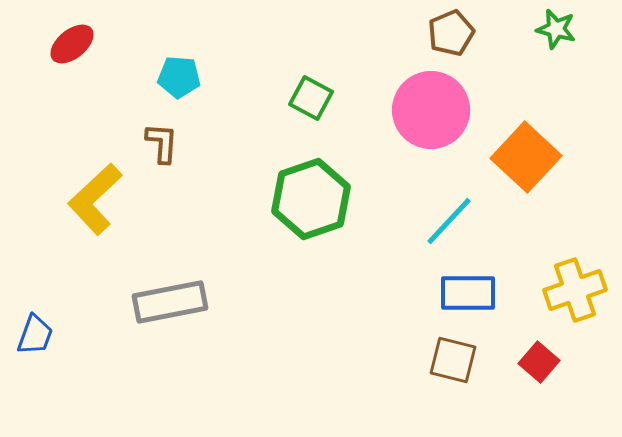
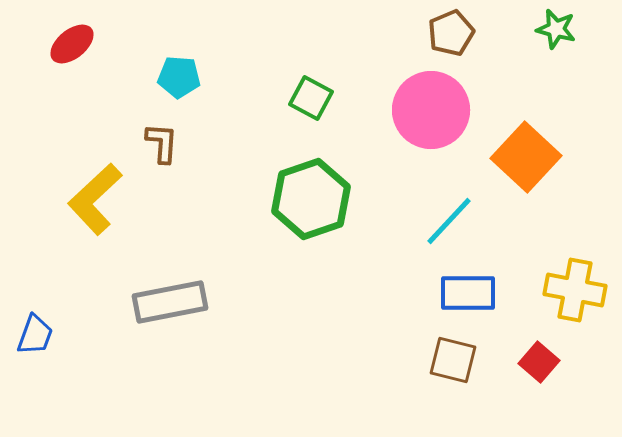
yellow cross: rotated 30 degrees clockwise
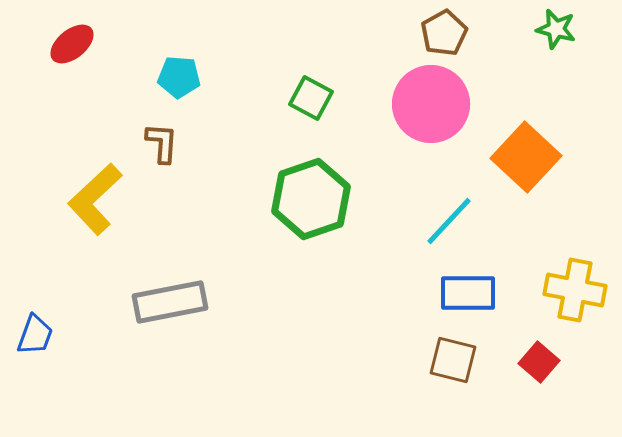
brown pentagon: moved 7 px left; rotated 6 degrees counterclockwise
pink circle: moved 6 px up
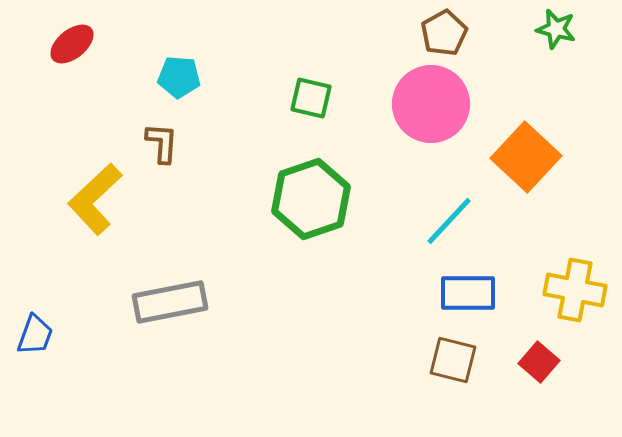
green square: rotated 15 degrees counterclockwise
